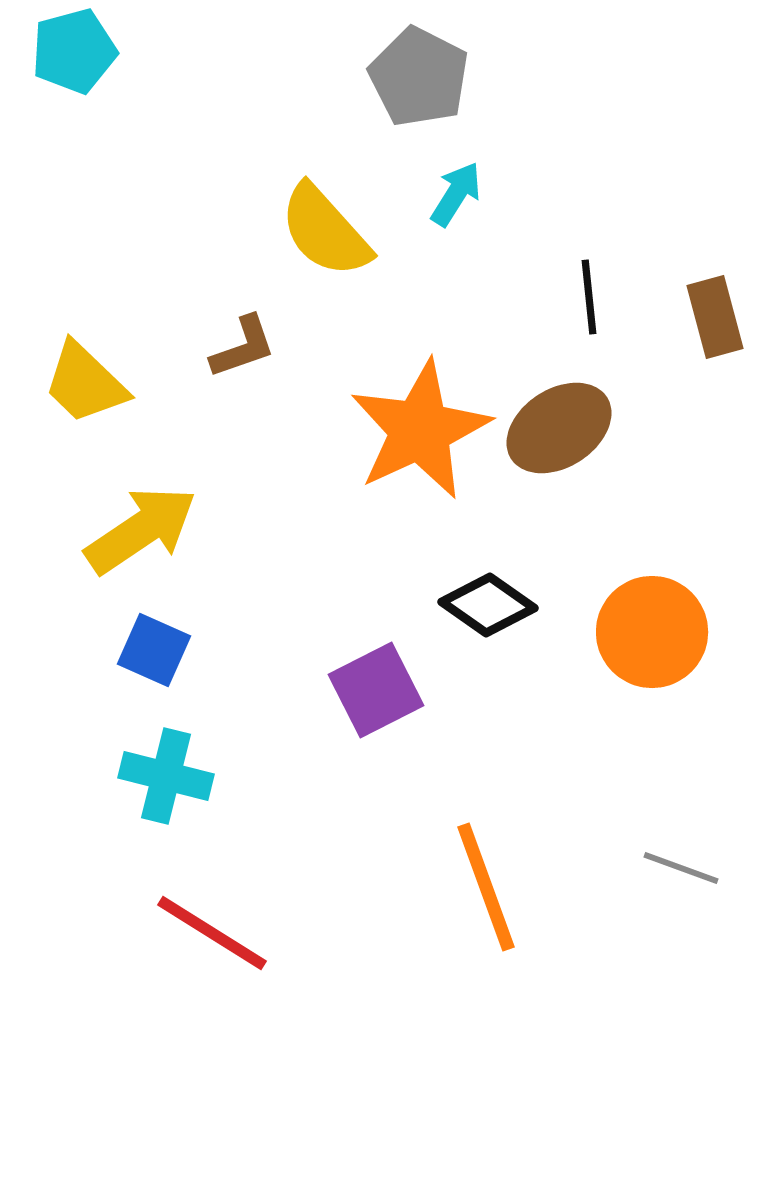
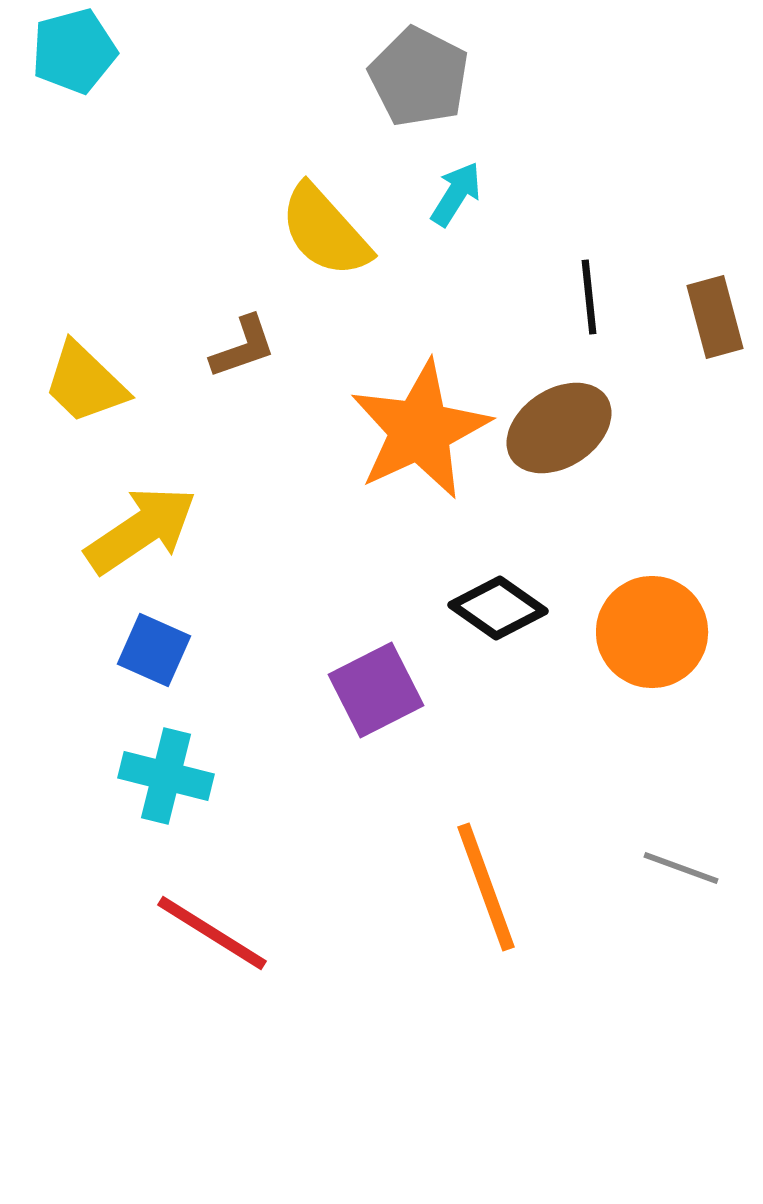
black diamond: moved 10 px right, 3 px down
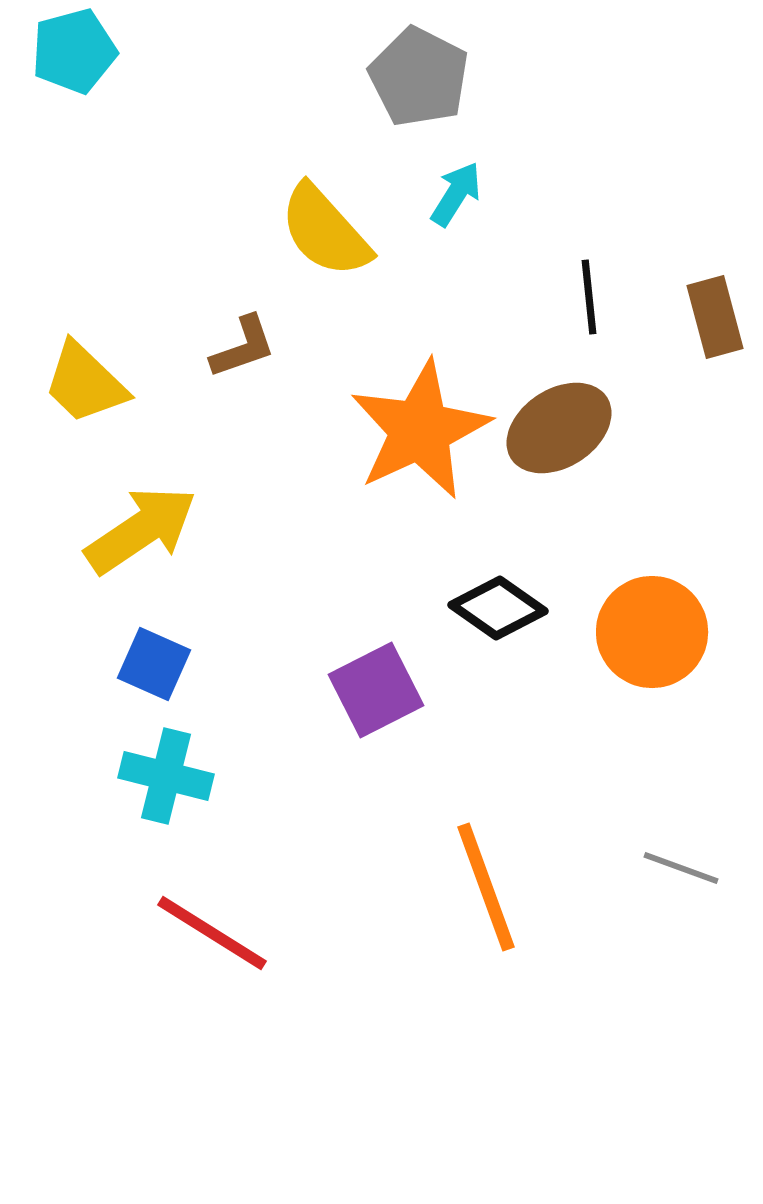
blue square: moved 14 px down
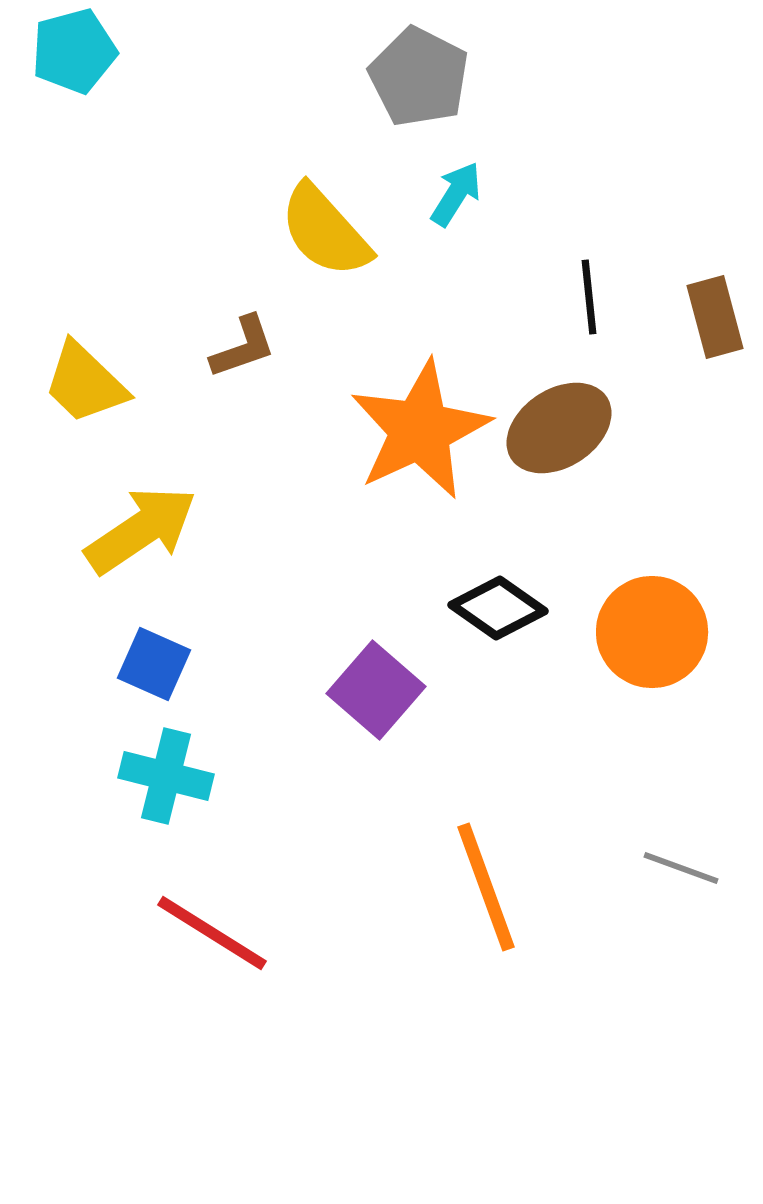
purple square: rotated 22 degrees counterclockwise
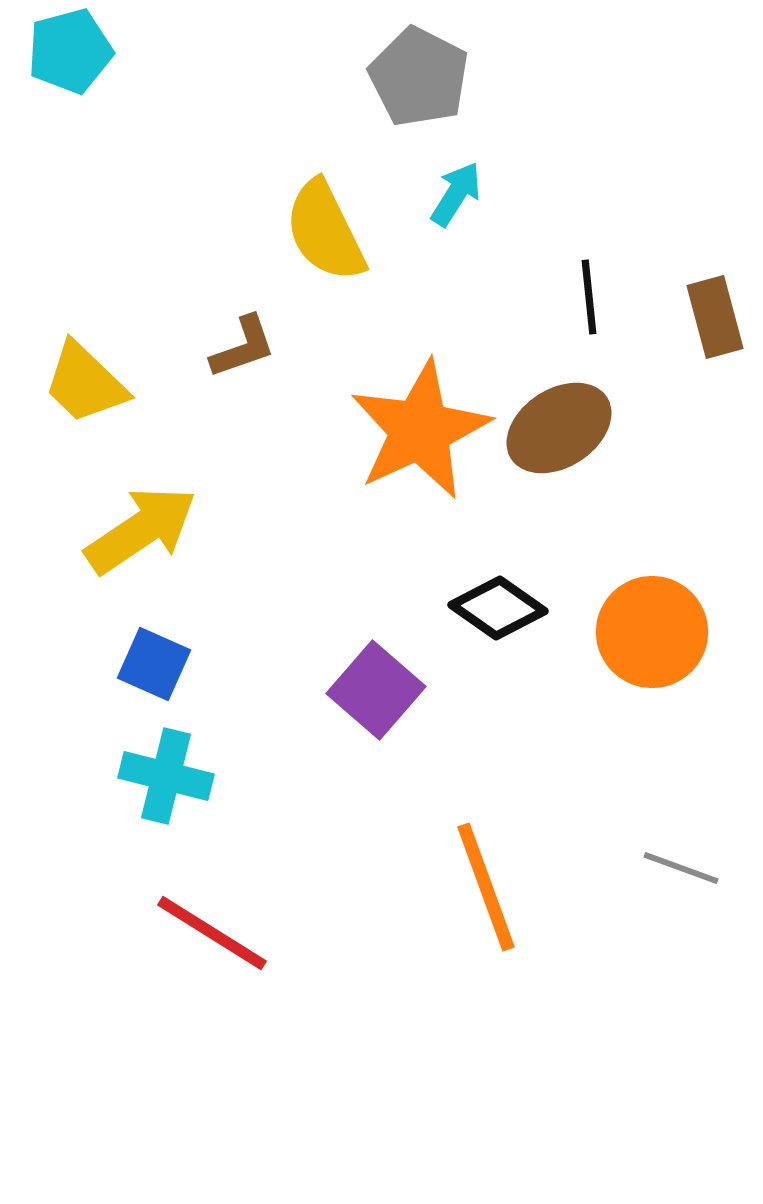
cyan pentagon: moved 4 px left
yellow semicircle: rotated 16 degrees clockwise
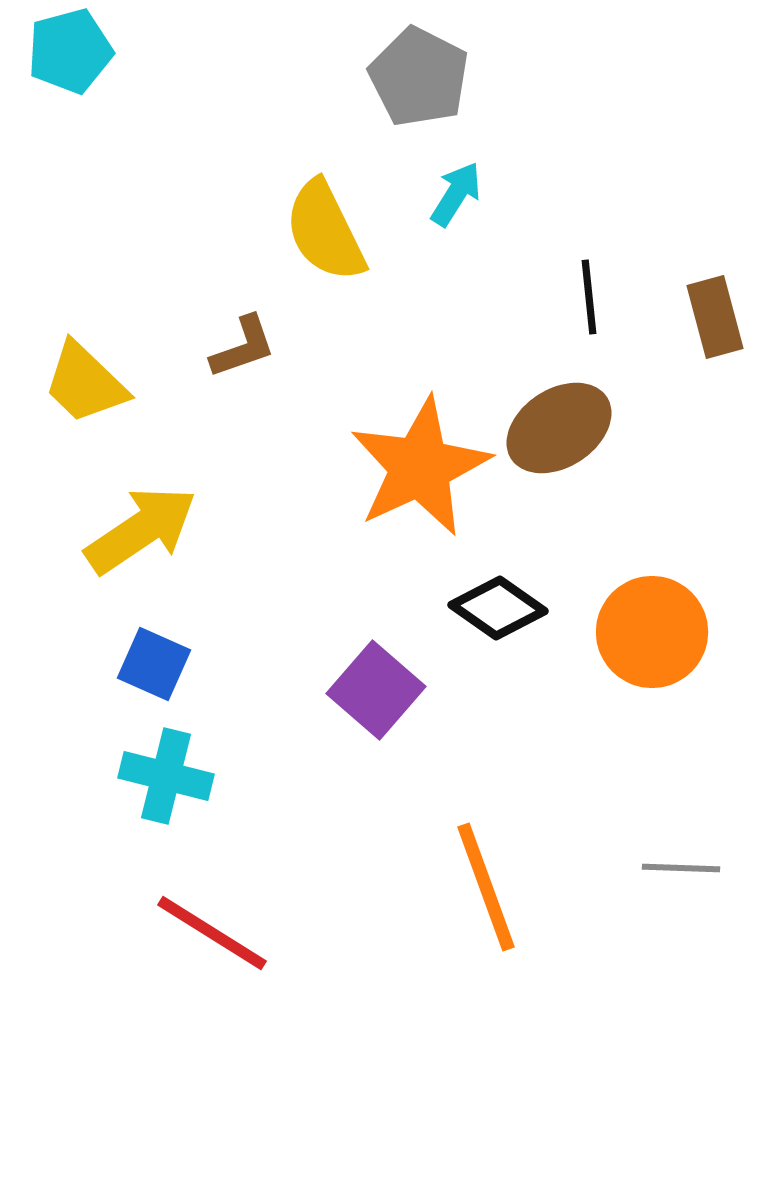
orange star: moved 37 px down
gray line: rotated 18 degrees counterclockwise
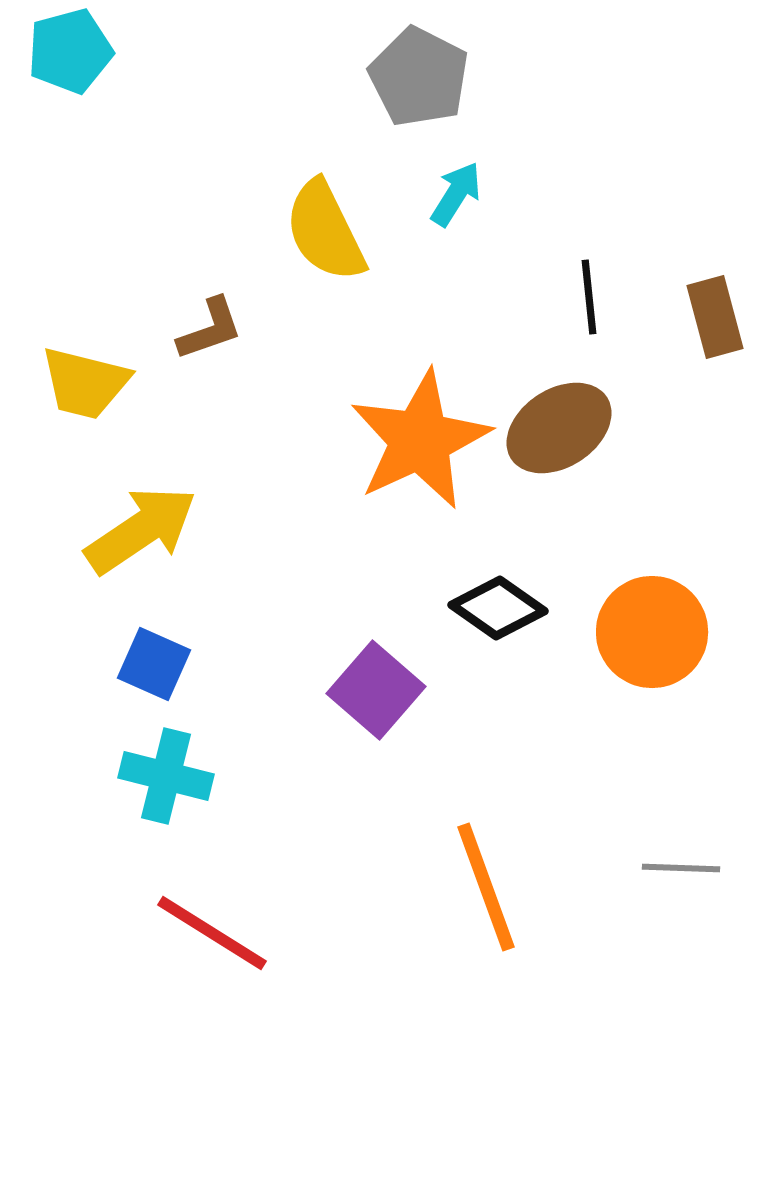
brown L-shape: moved 33 px left, 18 px up
yellow trapezoid: rotated 30 degrees counterclockwise
orange star: moved 27 px up
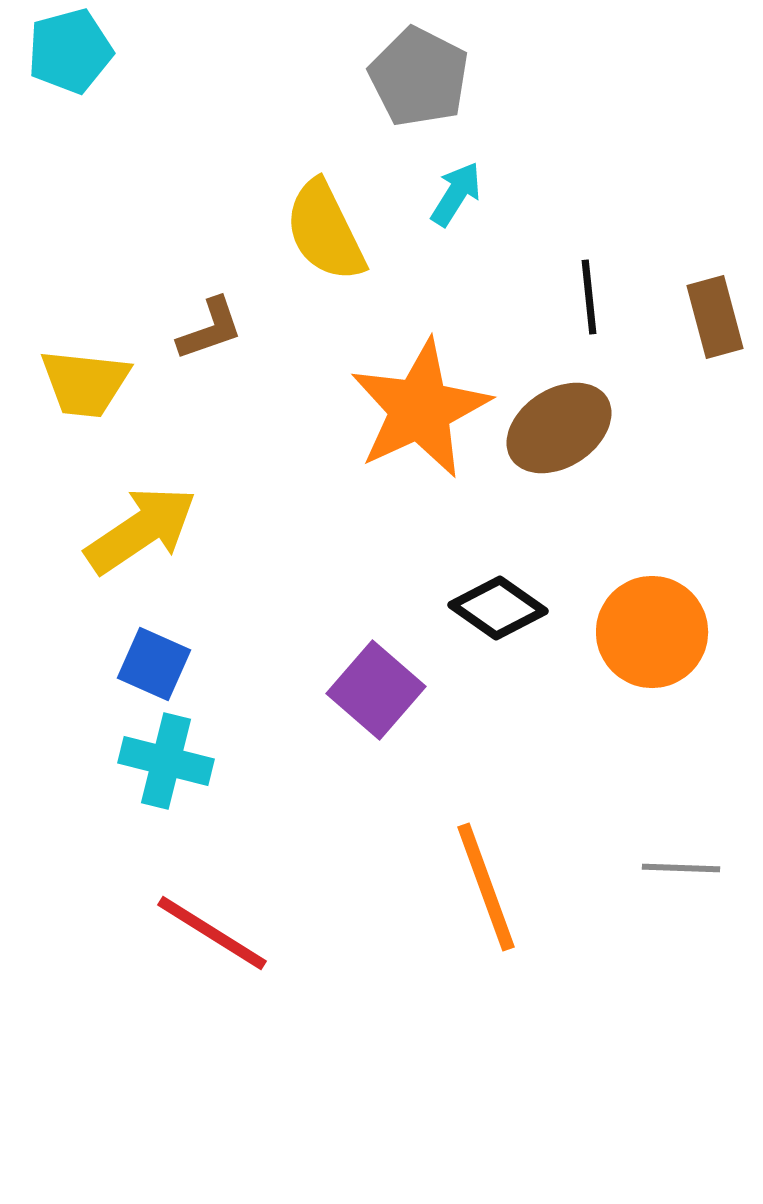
yellow trapezoid: rotated 8 degrees counterclockwise
orange star: moved 31 px up
cyan cross: moved 15 px up
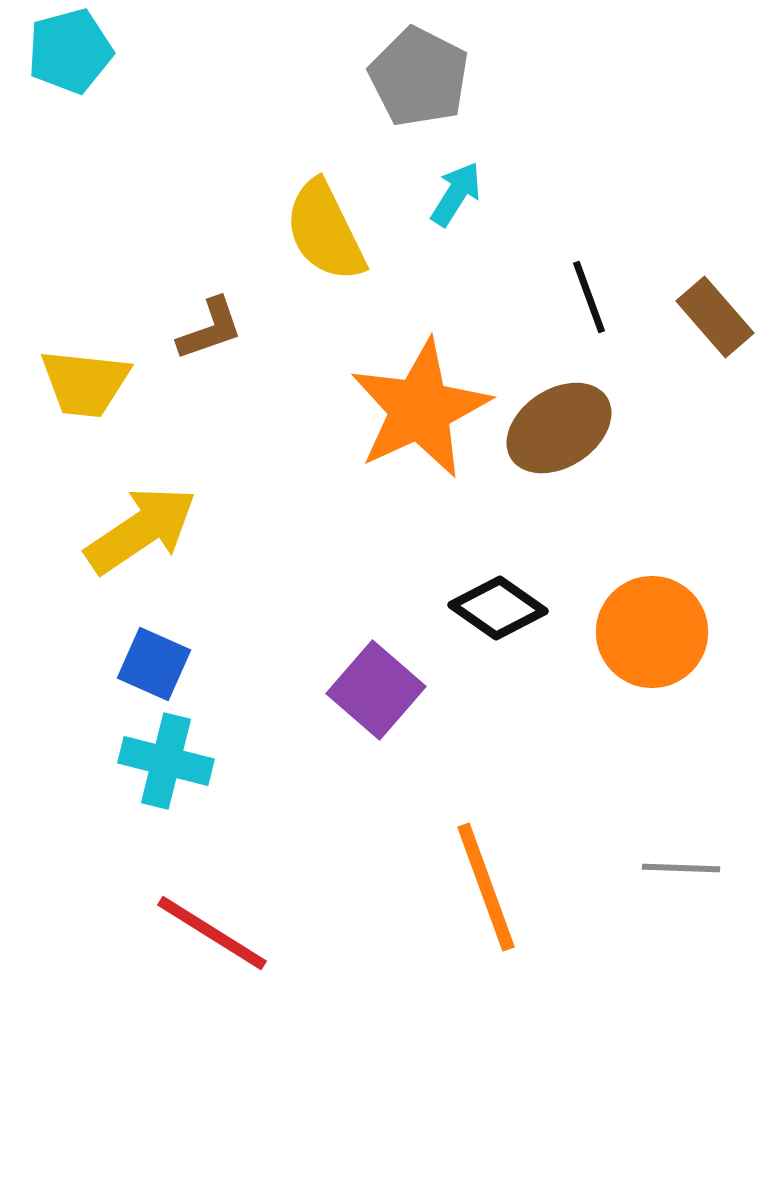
black line: rotated 14 degrees counterclockwise
brown rectangle: rotated 26 degrees counterclockwise
